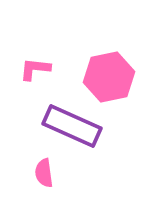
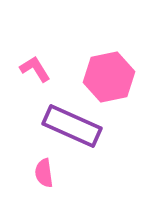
pink L-shape: rotated 52 degrees clockwise
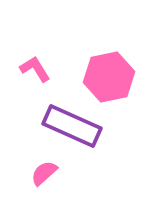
pink semicircle: rotated 56 degrees clockwise
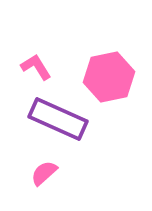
pink L-shape: moved 1 px right, 2 px up
purple rectangle: moved 14 px left, 7 px up
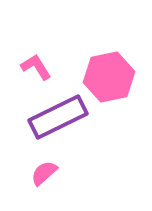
purple rectangle: moved 2 px up; rotated 50 degrees counterclockwise
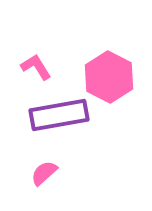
pink hexagon: rotated 21 degrees counterclockwise
purple rectangle: moved 1 px right, 2 px up; rotated 16 degrees clockwise
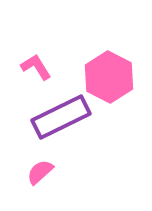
purple rectangle: moved 2 px right, 2 px down; rotated 16 degrees counterclockwise
pink semicircle: moved 4 px left, 1 px up
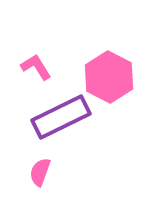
pink semicircle: rotated 28 degrees counterclockwise
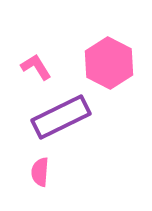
pink hexagon: moved 14 px up
pink semicircle: rotated 16 degrees counterclockwise
